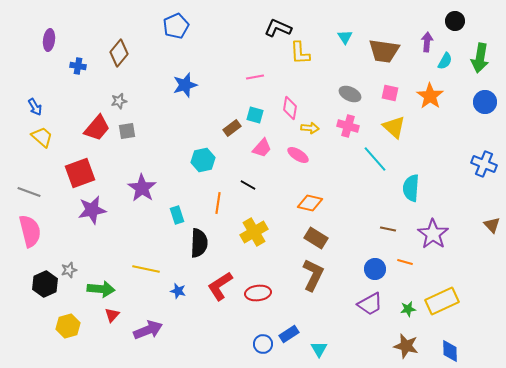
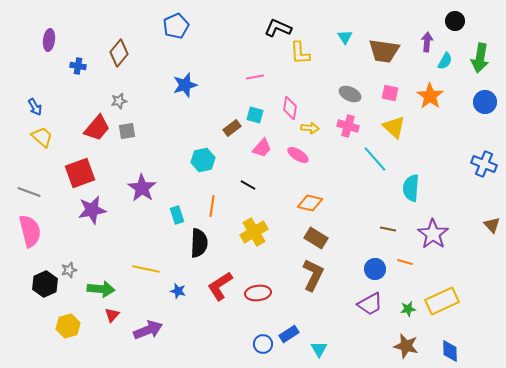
orange line at (218, 203): moved 6 px left, 3 px down
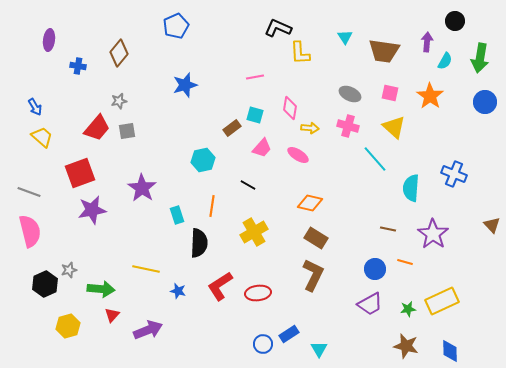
blue cross at (484, 164): moved 30 px left, 10 px down
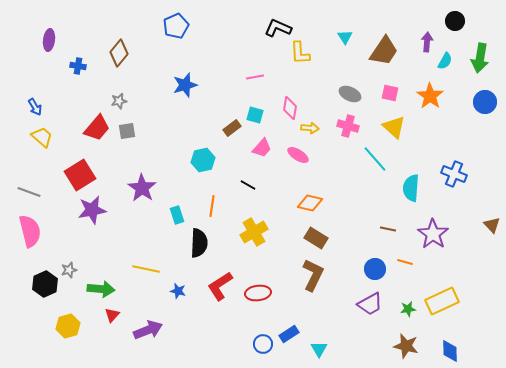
brown trapezoid at (384, 51): rotated 64 degrees counterclockwise
red square at (80, 173): moved 2 px down; rotated 12 degrees counterclockwise
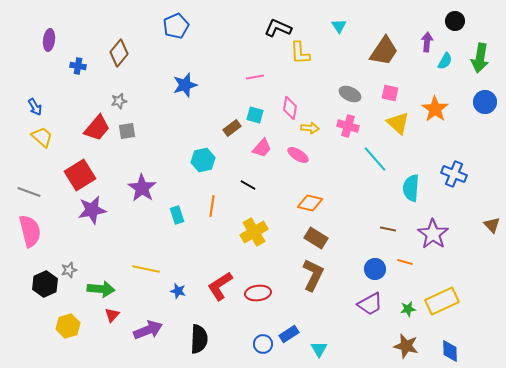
cyan triangle at (345, 37): moved 6 px left, 11 px up
orange star at (430, 96): moved 5 px right, 13 px down
yellow triangle at (394, 127): moved 4 px right, 4 px up
black semicircle at (199, 243): moved 96 px down
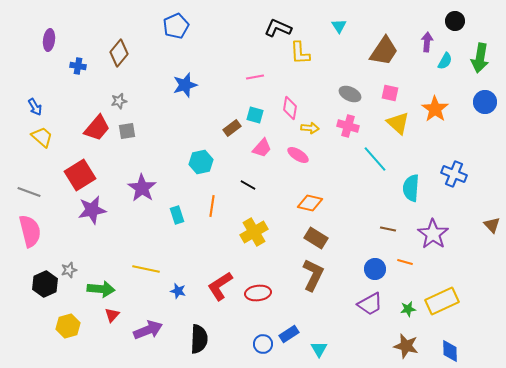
cyan hexagon at (203, 160): moved 2 px left, 2 px down
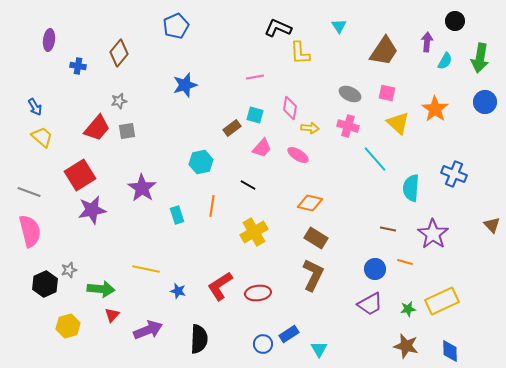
pink square at (390, 93): moved 3 px left
